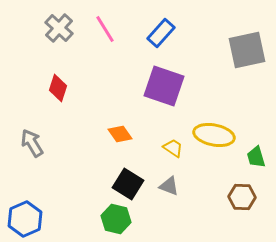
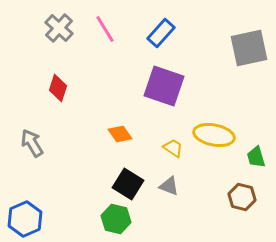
gray square: moved 2 px right, 2 px up
brown hexagon: rotated 12 degrees clockwise
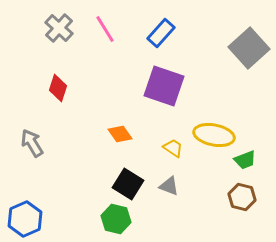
gray square: rotated 30 degrees counterclockwise
green trapezoid: moved 11 px left, 3 px down; rotated 95 degrees counterclockwise
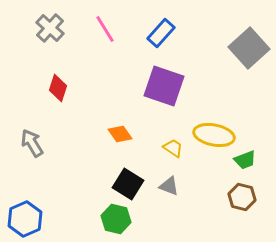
gray cross: moved 9 px left
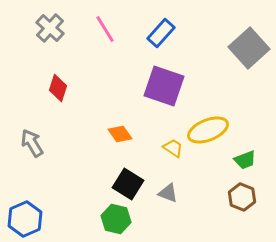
yellow ellipse: moved 6 px left, 5 px up; rotated 33 degrees counterclockwise
gray triangle: moved 1 px left, 7 px down
brown hexagon: rotated 8 degrees clockwise
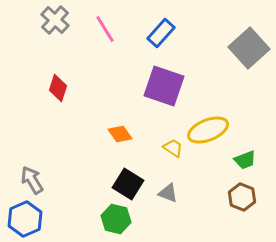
gray cross: moved 5 px right, 8 px up
gray arrow: moved 37 px down
